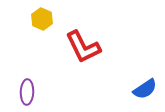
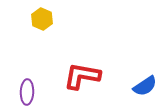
red L-shape: moved 1 px left, 29 px down; rotated 126 degrees clockwise
blue semicircle: moved 3 px up
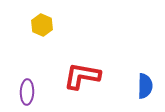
yellow hexagon: moved 6 px down
blue semicircle: rotated 55 degrees counterclockwise
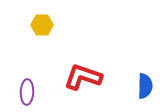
yellow hexagon: rotated 25 degrees counterclockwise
red L-shape: moved 1 px right, 1 px down; rotated 9 degrees clockwise
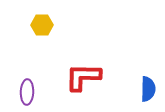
red L-shape: rotated 18 degrees counterclockwise
blue semicircle: moved 3 px right, 3 px down
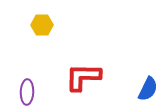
blue semicircle: rotated 25 degrees clockwise
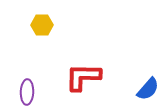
blue semicircle: rotated 15 degrees clockwise
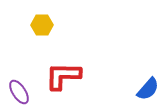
red L-shape: moved 20 px left, 1 px up
purple ellipse: moved 8 px left; rotated 35 degrees counterclockwise
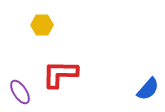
red L-shape: moved 3 px left, 2 px up
purple ellipse: moved 1 px right
